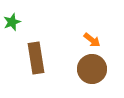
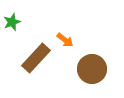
orange arrow: moved 27 px left
brown rectangle: rotated 52 degrees clockwise
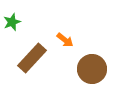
brown rectangle: moved 4 px left
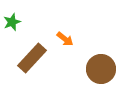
orange arrow: moved 1 px up
brown circle: moved 9 px right
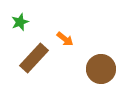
green star: moved 8 px right
brown rectangle: moved 2 px right
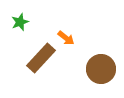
orange arrow: moved 1 px right, 1 px up
brown rectangle: moved 7 px right
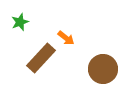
brown circle: moved 2 px right
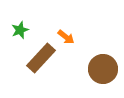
green star: moved 8 px down
orange arrow: moved 1 px up
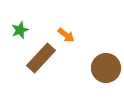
orange arrow: moved 2 px up
brown circle: moved 3 px right, 1 px up
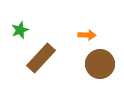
orange arrow: moved 21 px right; rotated 36 degrees counterclockwise
brown circle: moved 6 px left, 4 px up
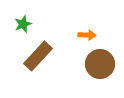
green star: moved 3 px right, 6 px up
brown rectangle: moved 3 px left, 2 px up
